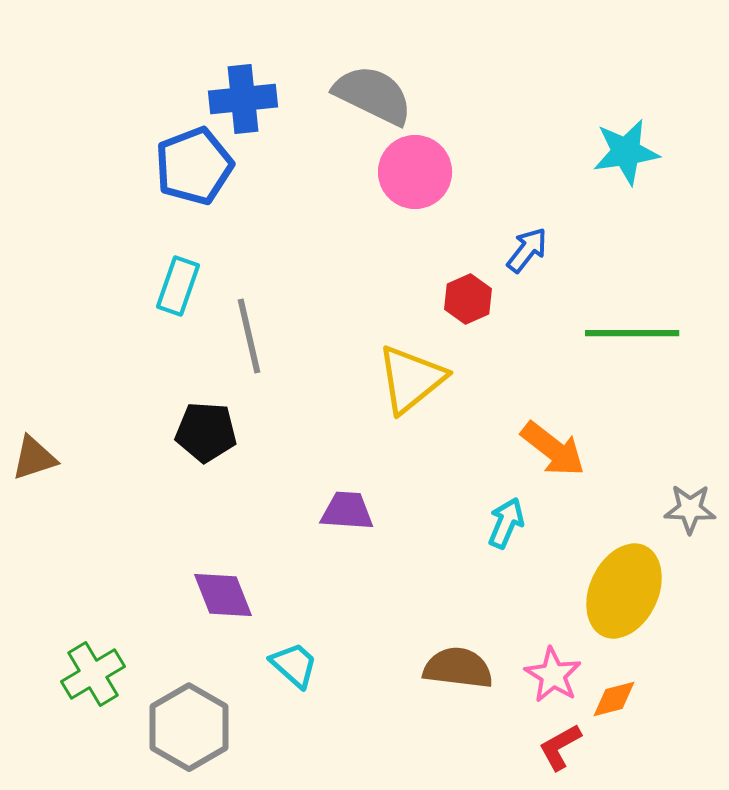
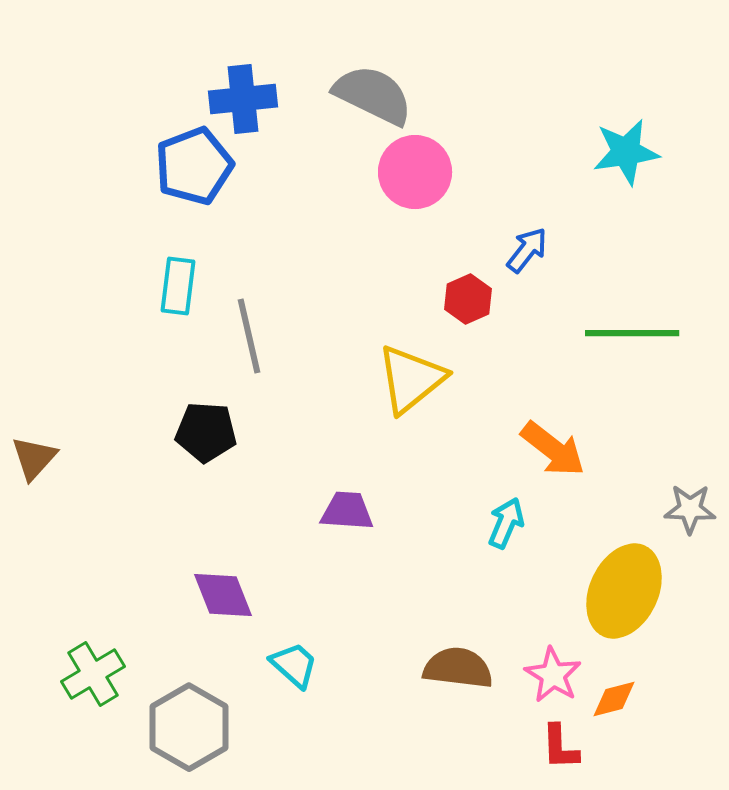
cyan rectangle: rotated 12 degrees counterclockwise
brown triangle: rotated 30 degrees counterclockwise
red L-shape: rotated 63 degrees counterclockwise
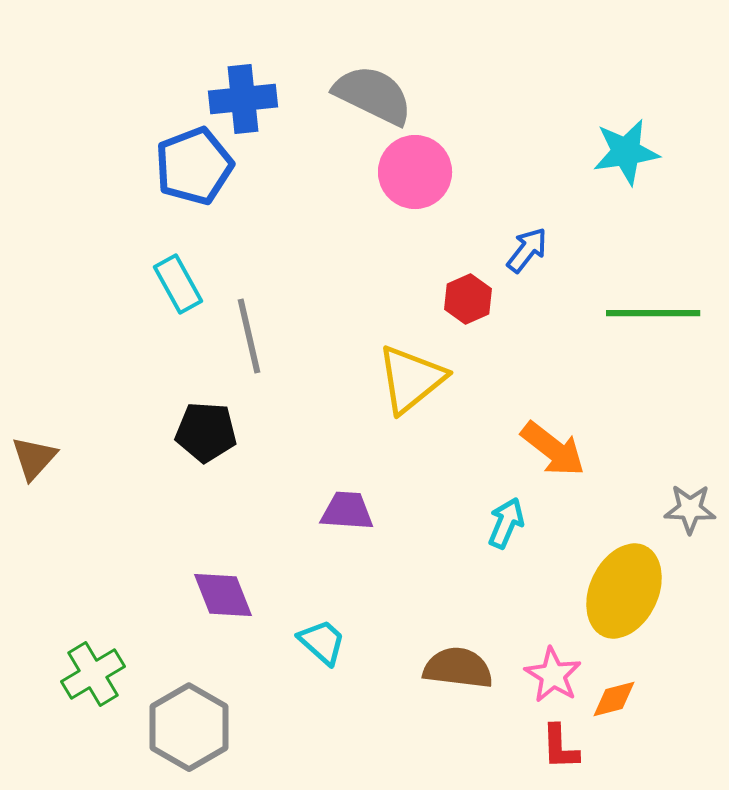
cyan rectangle: moved 2 px up; rotated 36 degrees counterclockwise
green line: moved 21 px right, 20 px up
cyan trapezoid: moved 28 px right, 23 px up
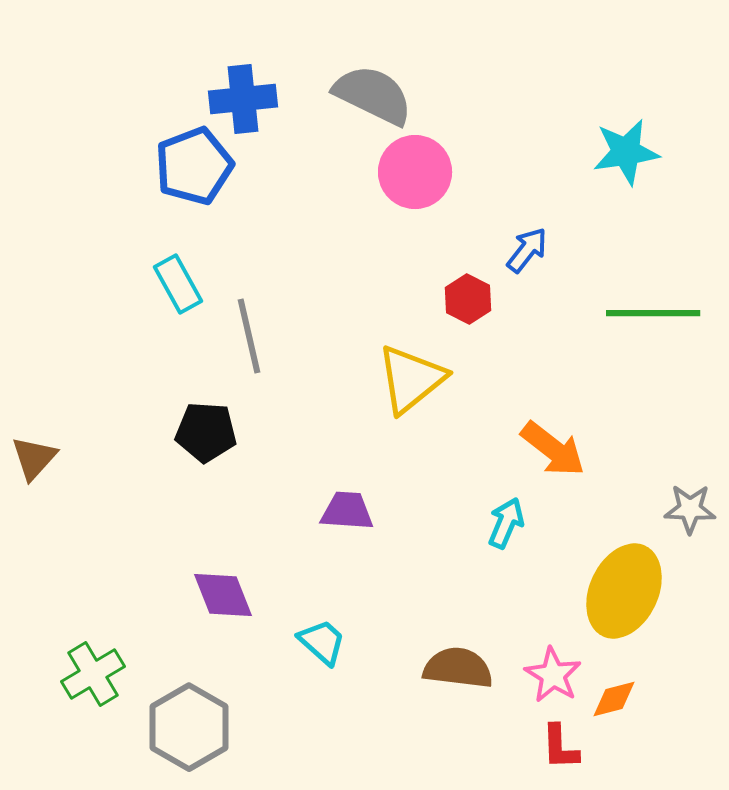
red hexagon: rotated 9 degrees counterclockwise
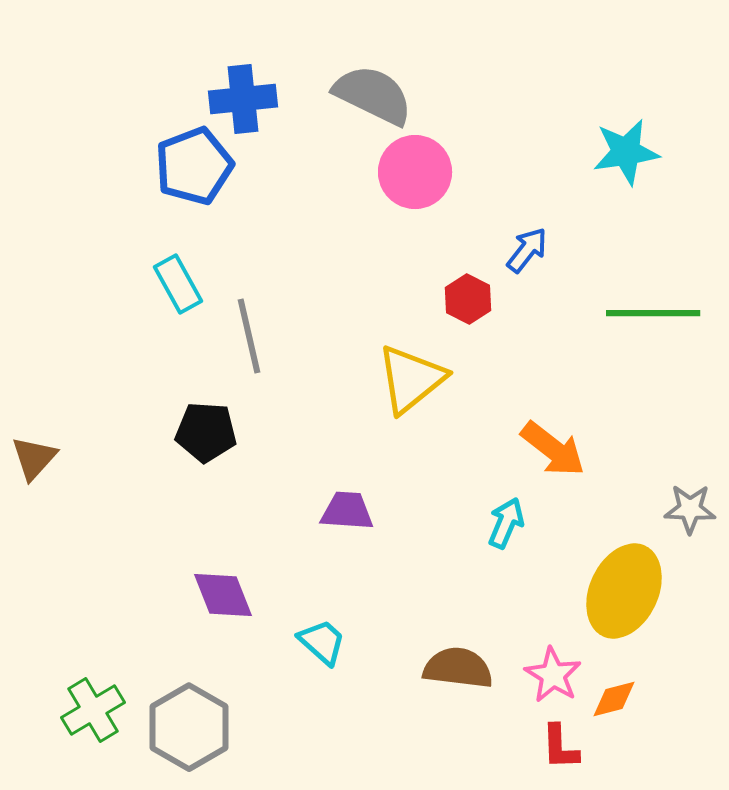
green cross: moved 36 px down
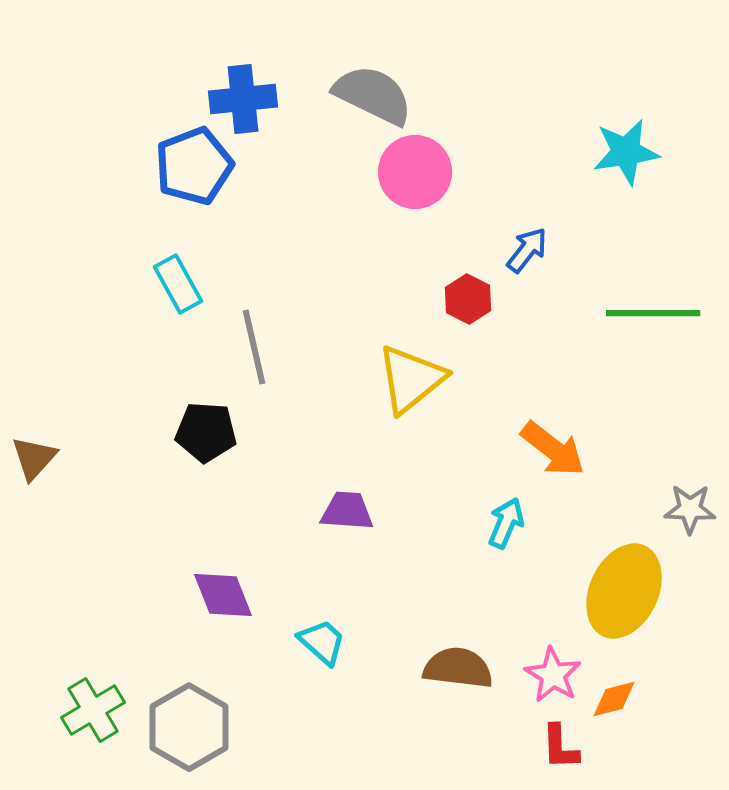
gray line: moved 5 px right, 11 px down
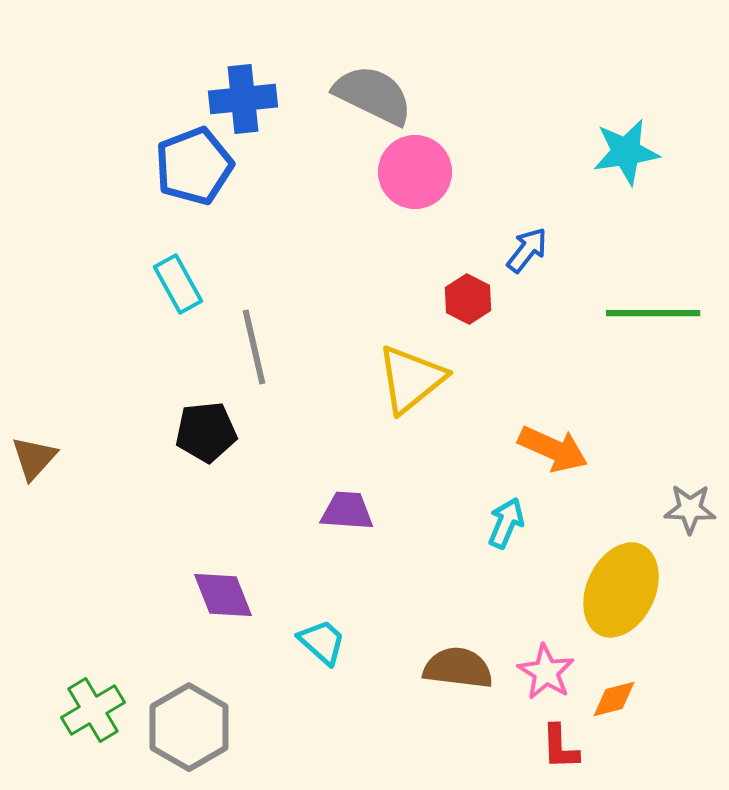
black pentagon: rotated 10 degrees counterclockwise
orange arrow: rotated 14 degrees counterclockwise
yellow ellipse: moved 3 px left, 1 px up
pink star: moved 7 px left, 3 px up
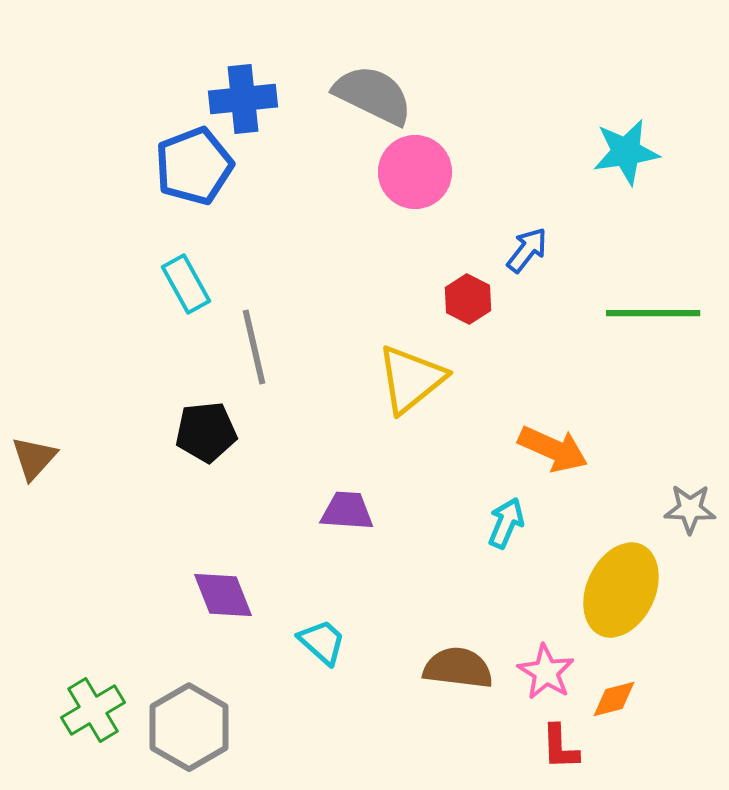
cyan rectangle: moved 8 px right
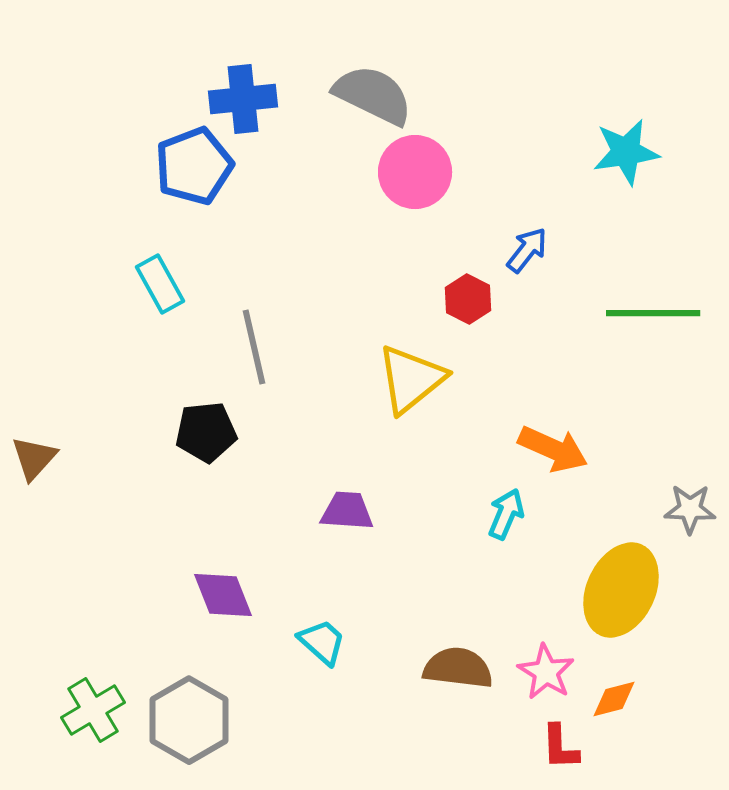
cyan rectangle: moved 26 px left
cyan arrow: moved 9 px up
gray hexagon: moved 7 px up
